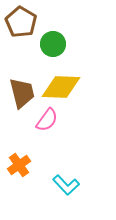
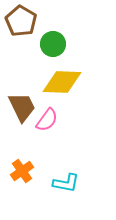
brown pentagon: moved 1 px up
yellow diamond: moved 1 px right, 5 px up
brown trapezoid: moved 14 px down; rotated 12 degrees counterclockwise
orange cross: moved 3 px right, 6 px down
cyan L-shape: moved 2 px up; rotated 36 degrees counterclockwise
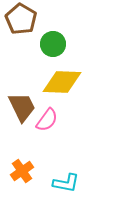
brown pentagon: moved 2 px up
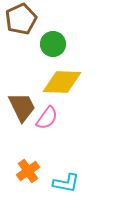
brown pentagon: rotated 16 degrees clockwise
pink semicircle: moved 2 px up
orange cross: moved 6 px right
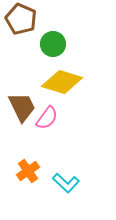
brown pentagon: rotated 24 degrees counterclockwise
yellow diamond: rotated 15 degrees clockwise
cyan L-shape: rotated 32 degrees clockwise
